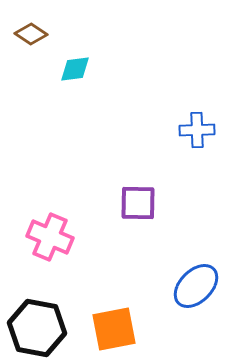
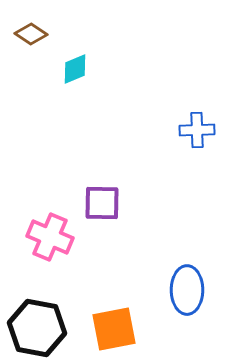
cyan diamond: rotated 16 degrees counterclockwise
purple square: moved 36 px left
blue ellipse: moved 9 px left, 4 px down; rotated 45 degrees counterclockwise
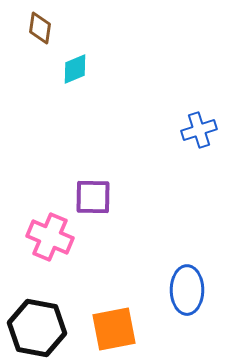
brown diamond: moved 9 px right, 6 px up; rotated 64 degrees clockwise
blue cross: moved 2 px right; rotated 16 degrees counterclockwise
purple square: moved 9 px left, 6 px up
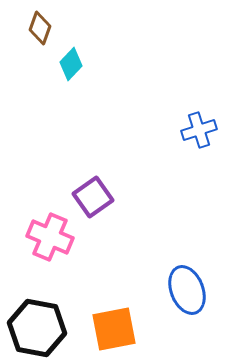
brown diamond: rotated 12 degrees clockwise
cyan diamond: moved 4 px left, 5 px up; rotated 24 degrees counterclockwise
purple square: rotated 36 degrees counterclockwise
blue ellipse: rotated 21 degrees counterclockwise
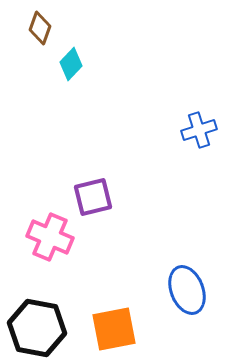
purple square: rotated 21 degrees clockwise
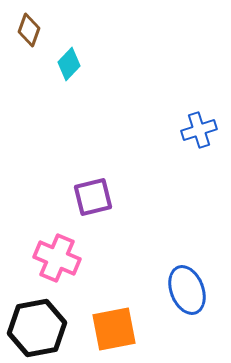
brown diamond: moved 11 px left, 2 px down
cyan diamond: moved 2 px left
pink cross: moved 7 px right, 21 px down
black hexagon: rotated 22 degrees counterclockwise
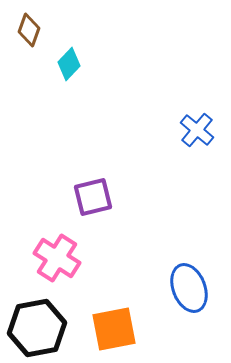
blue cross: moved 2 px left; rotated 32 degrees counterclockwise
pink cross: rotated 9 degrees clockwise
blue ellipse: moved 2 px right, 2 px up
